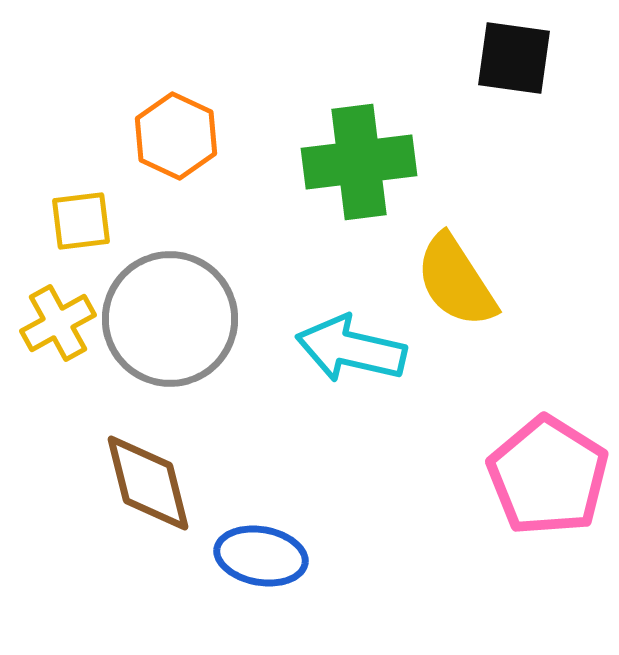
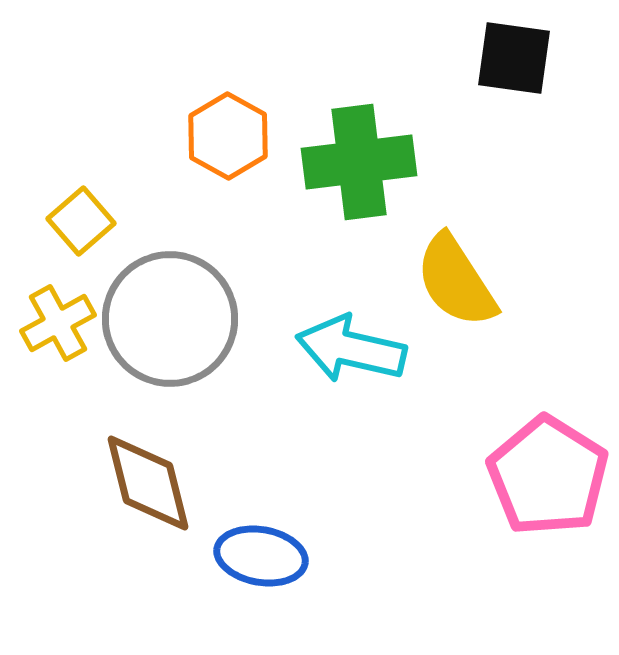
orange hexagon: moved 52 px right; rotated 4 degrees clockwise
yellow square: rotated 34 degrees counterclockwise
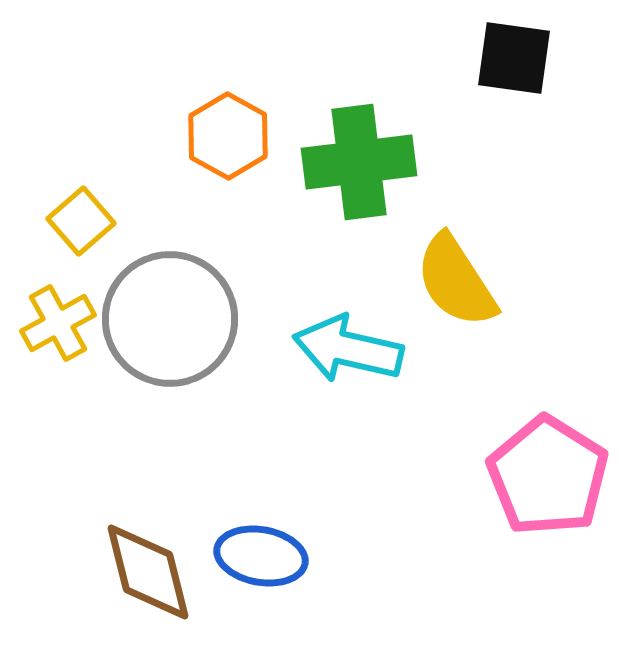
cyan arrow: moved 3 px left
brown diamond: moved 89 px down
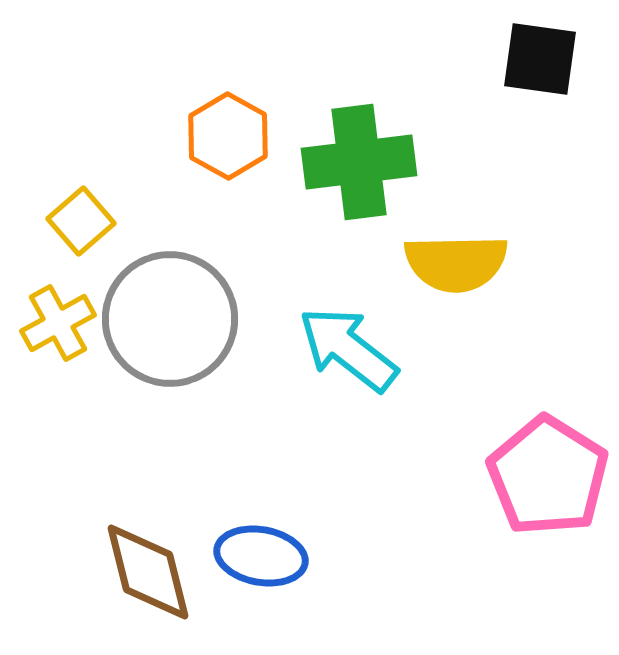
black square: moved 26 px right, 1 px down
yellow semicircle: moved 18 px up; rotated 58 degrees counterclockwise
cyan arrow: rotated 25 degrees clockwise
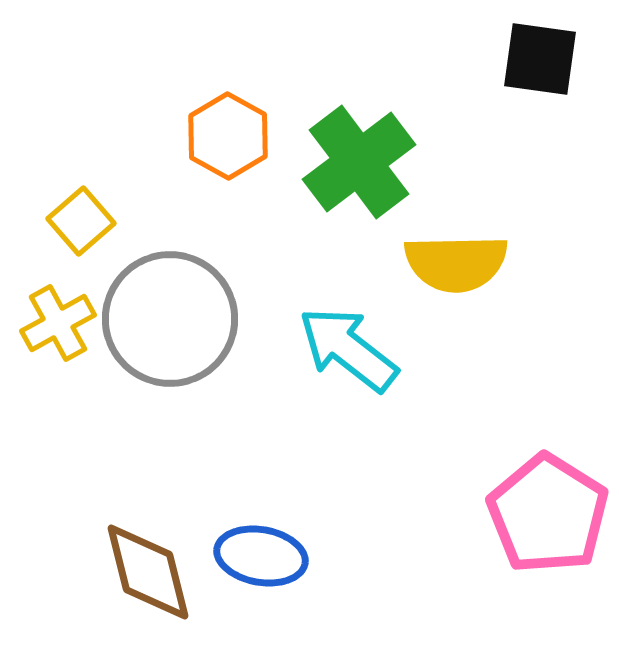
green cross: rotated 30 degrees counterclockwise
pink pentagon: moved 38 px down
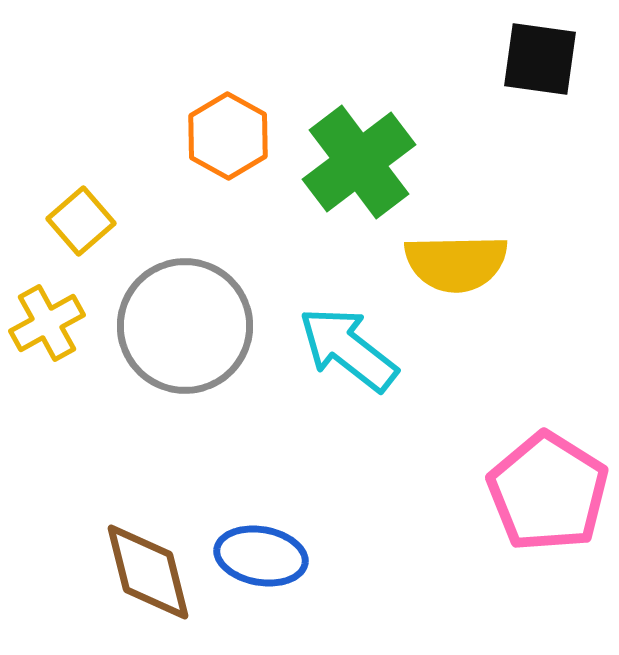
gray circle: moved 15 px right, 7 px down
yellow cross: moved 11 px left
pink pentagon: moved 22 px up
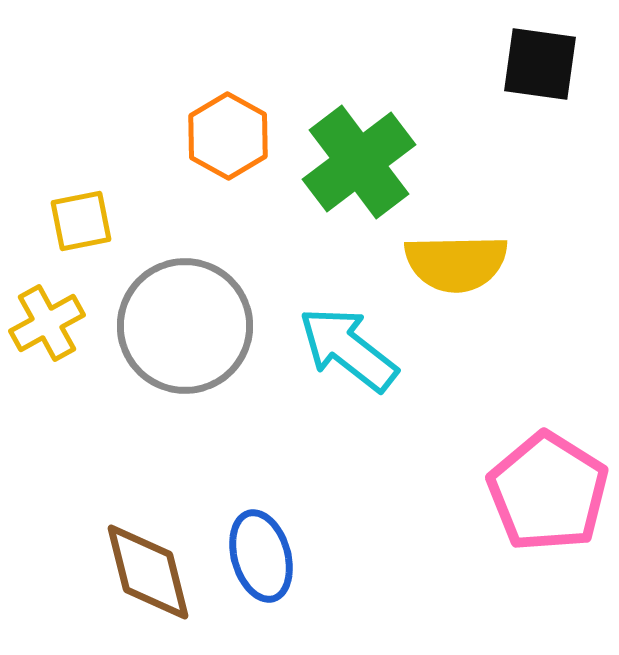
black square: moved 5 px down
yellow square: rotated 30 degrees clockwise
blue ellipse: rotated 64 degrees clockwise
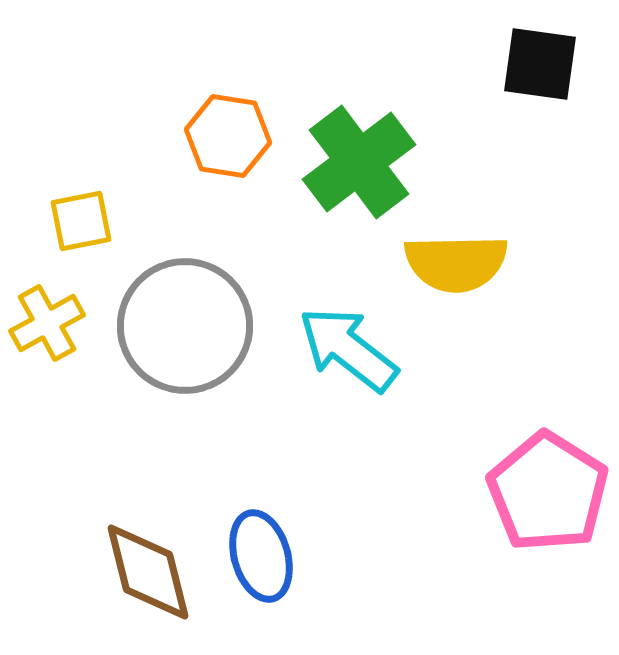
orange hexagon: rotated 20 degrees counterclockwise
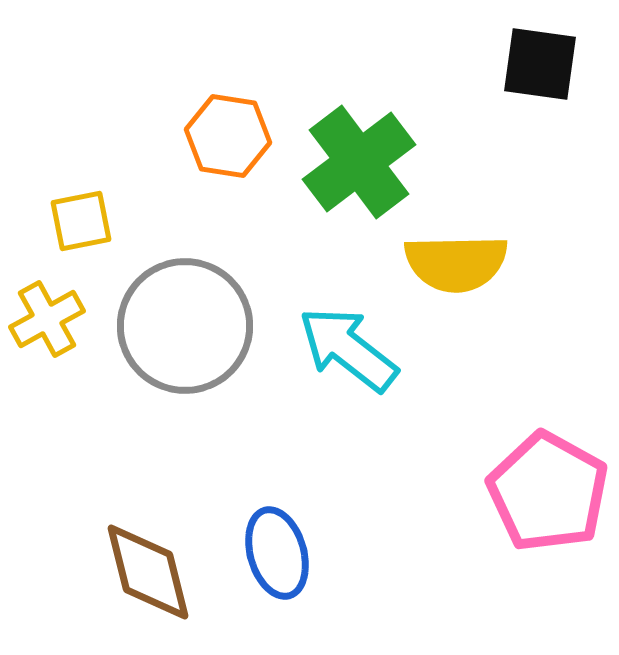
yellow cross: moved 4 px up
pink pentagon: rotated 3 degrees counterclockwise
blue ellipse: moved 16 px right, 3 px up
